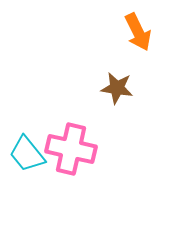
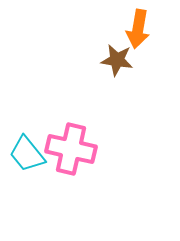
orange arrow: moved 3 px up; rotated 36 degrees clockwise
brown star: moved 28 px up
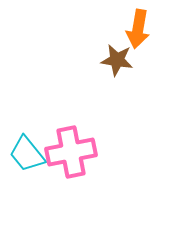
pink cross: moved 3 px down; rotated 24 degrees counterclockwise
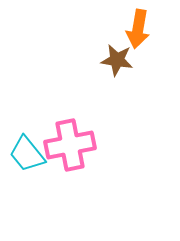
pink cross: moved 1 px left, 7 px up
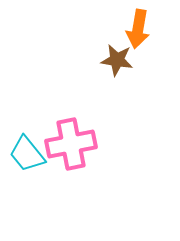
pink cross: moved 1 px right, 1 px up
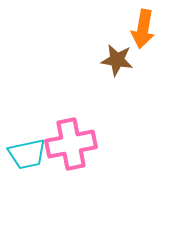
orange arrow: moved 5 px right
cyan trapezoid: rotated 63 degrees counterclockwise
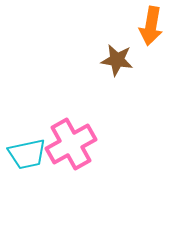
orange arrow: moved 8 px right, 3 px up
pink cross: rotated 18 degrees counterclockwise
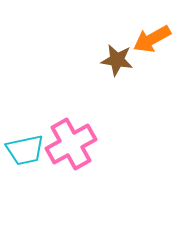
orange arrow: moved 1 px right, 13 px down; rotated 51 degrees clockwise
cyan trapezoid: moved 2 px left, 4 px up
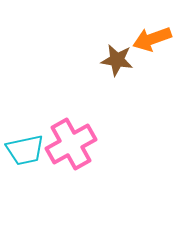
orange arrow: rotated 9 degrees clockwise
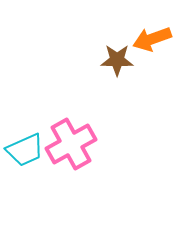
brown star: rotated 8 degrees counterclockwise
cyan trapezoid: rotated 12 degrees counterclockwise
